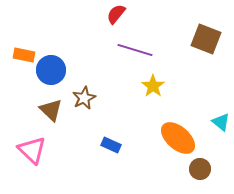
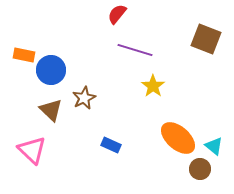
red semicircle: moved 1 px right
cyan triangle: moved 7 px left, 24 px down
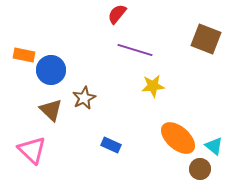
yellow star: rotated 30 degrees clockwise
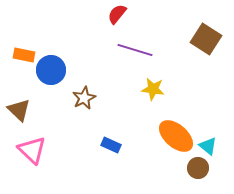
brown square: rotated 12 degrees clockwise
yellow star: moved 3 px down; rotated 15 degrees clockwise
brown triangle: moved 32 px left
orange ellipse: moved 2 px left, 2 px up
cyan triangle: moved 6 px left
brown circle: moved 2 px left, 1 px up
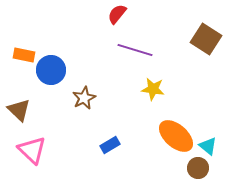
blue rectangle: moved 1 px left; rotated 54 degrees counterclockwise
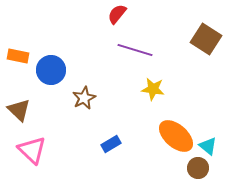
orange rectangle: moved 6 px left, 1 px down
blue rectangle: moved 1 px right, 1 px up
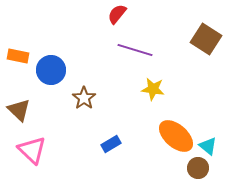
brown star: rotated 10 degrees counterclockwise
